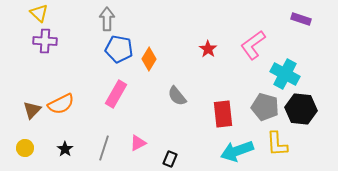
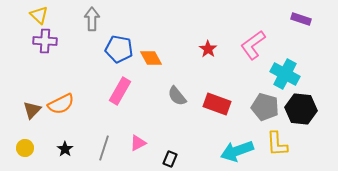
yellow triangle: moved 2 px down
gray arrow: moved 15 px left
orange diamond: moved 2 px right, 1 px up; rotated 60 degrees counterclockwise
pink rectangle: moved 4 px right, 3 px up
red rectangle: moved 6 px left, 10 px up; rotated 64 degrees counterclockwise
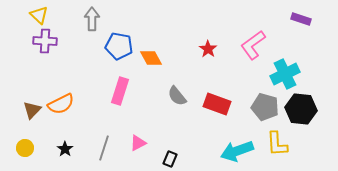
blue pentagon: moved 3 px up
cyan cross: rotated 36 degrees clockwise
pink rectangle: rotated 12 degrees counterclockwise
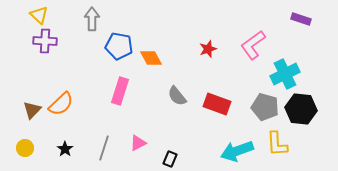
red star: rotated 18 degrees clockwise
orange semicircle: rotated 16 degrees counterclockwise
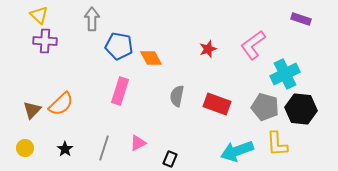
gray semicircle: rotated 50 degrees clockwise
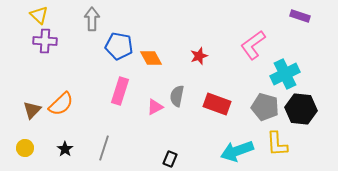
purple rectangle: moved 1 px left, 3 px up
red star: moved 9 px left, 7 px down
pink triangle: moved 17 px right, 36 px up
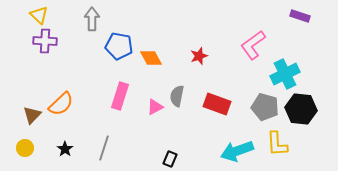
pink rectangle: moved 5 px down
brown triangle: moved 5 px down
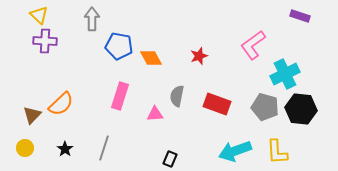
pink triangle: moved 7 px down; rotated 24 degrees clockwise
yellow L-shape: moved 8 px down
cyan arrow: moved 2 px left
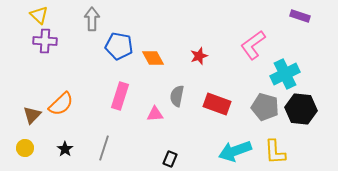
orange diamond: moved 2 px right
yellow L-shape: moved 2 px left
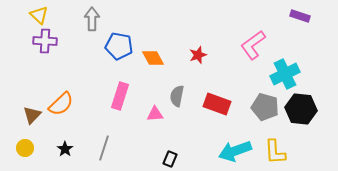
red star: moved 1 px left, 1 px up
